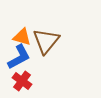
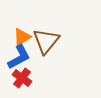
orange triangle: rotated 48 degrees counterclockwise
red cross: moved 3 px up
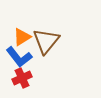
blue L-shape: rotated 80 degrees clockwise
red cross: rotated 30 degrees clockwise
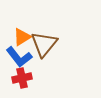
brown triangle: moved 2 px left, 3 px down
red cross: rotated 12 degrees clockwise
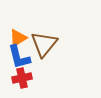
orange triangle: moved 4 px left, 1 px down
blue L-shape: rotated 24 degrees clockwise
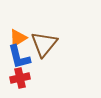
red cross: moved 2 px left
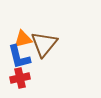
orange triangle: moved 5 px right, 1 px down; rotated 18 degrees clockwise
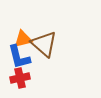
brown triangle: rotated 28 degrees counterclockwise
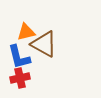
orange triangle: moved 3 px right, 7 px up
brown triangle: rotated 12 degrees counterclockwise
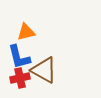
brown triangle: moved 26 px down
